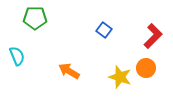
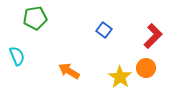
green pentagon: rotated 10 degrees counterclockwise
yellow star: rotated 15 degrees clockwise
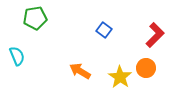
red L-shape: moved 2 px right, 1 px up
orange arrow: moved 11 px right
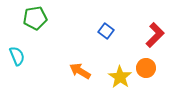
blue square: moved 2 px right, 1 px down
